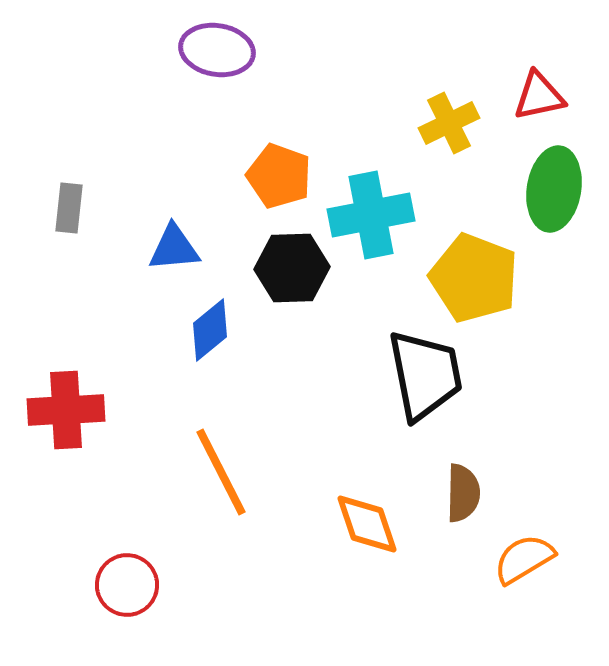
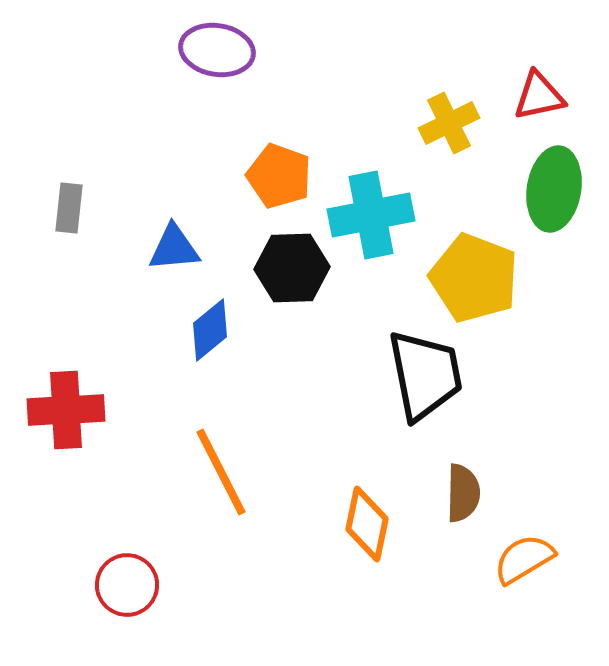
orange diamond: rotated 30 degrees clockwise
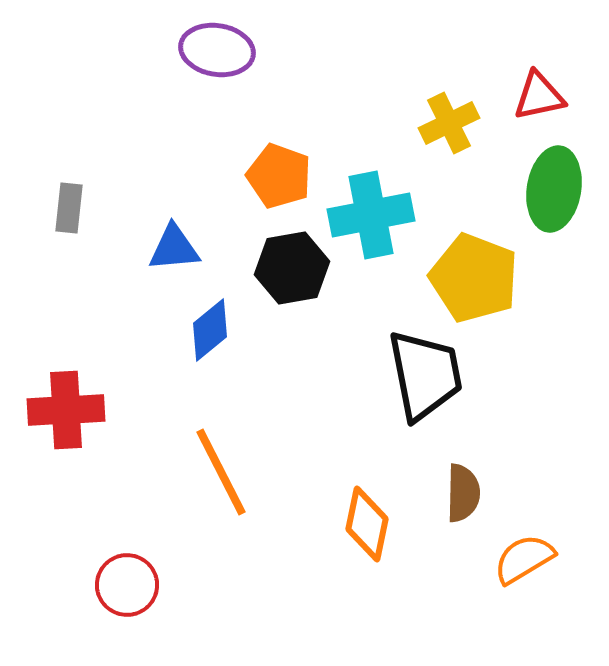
black hexagon: rotated 8 degrees counterclockwise
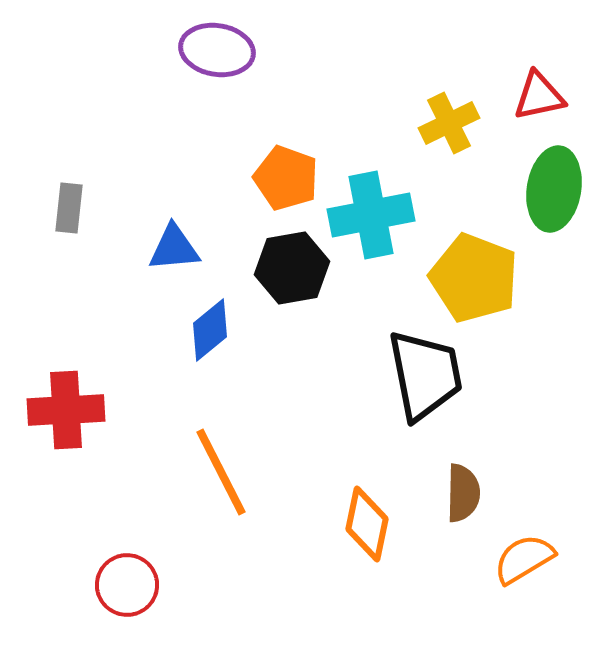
orange pentagon: moved 7 px right, 2 px down
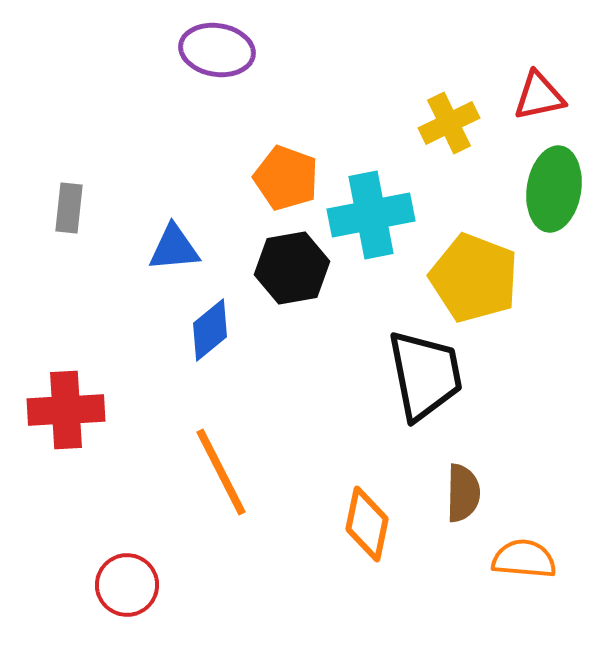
orange semicircle: rotated 36 degrees clockwise
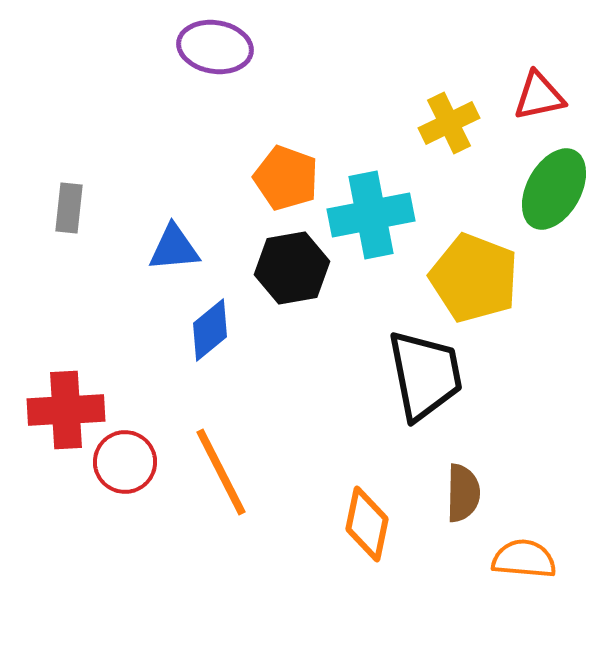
purple ellipse: moved 2 px left, 3 px up
green ellipse: rotated 20 degrees clockwise
red circle: moved 2 px left, 123 px up
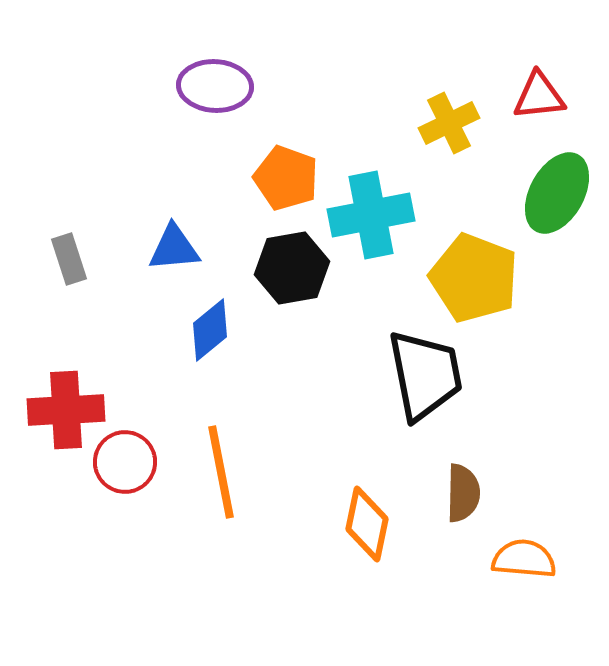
purple ellipse: moved 39 px down; rotated 6 degrees counterclockwise
red triangle: rotated 6 degrees clockwise
green ellipse: moved 3 px right, 4 px down
gray rectangle: moved 51 px down; rotated 24 degrees counterclockwise
orange line: rotated 16 degrees clockwise
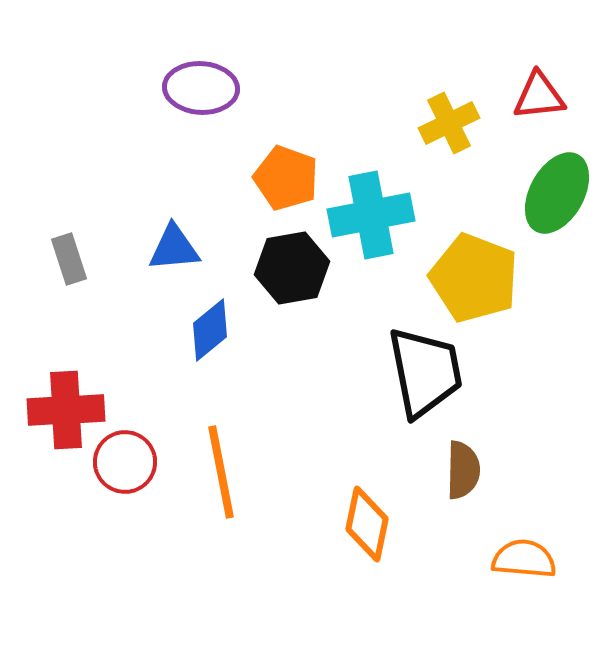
purple ellipse: moved 14 px left, 2 px down
black trapezoid: moved 3 px up
brown semicircle: moved 23 px up
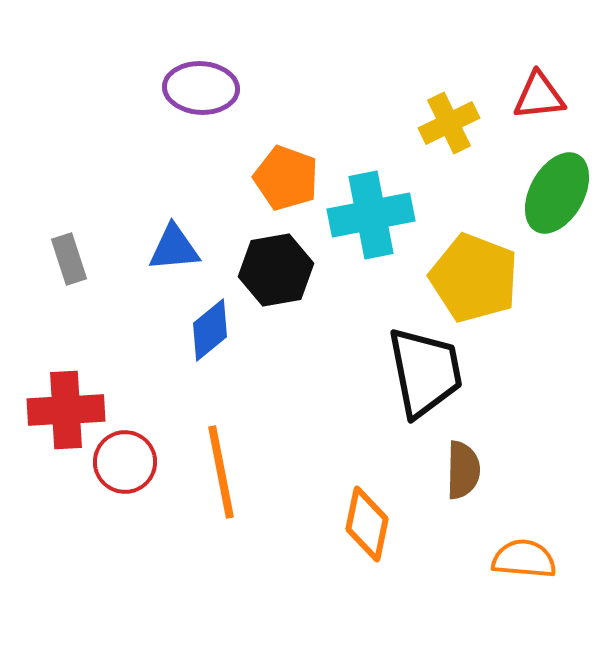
black hexagon: moved 16 px left, 2 px down
